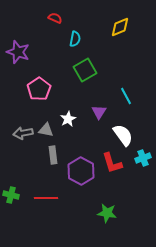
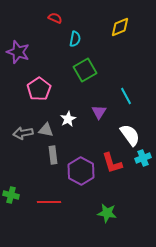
white semicircle: moved 7 px right
red line: moved 3 px right, 4 px down
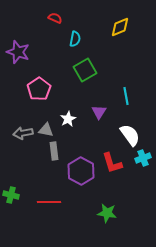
cyan line: rotated 18 degrees clockwise
gray rectangle: moved 1 px right, 4 px up
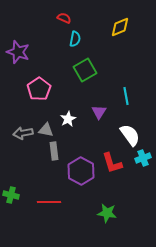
red semicircle: moved 9 px right
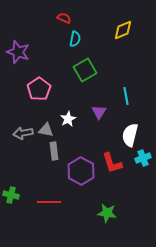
yellow diamond: moved 3 px right, 3 px down
white semicircle: rotated 130 degrees counterclockwise
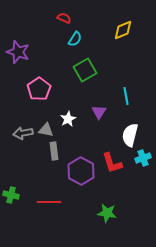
cyan semicircle: rotated 21 degrees clockwise
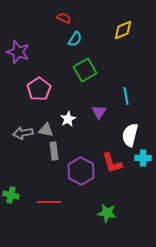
cyan cross: rotated 21 degrees clockwise
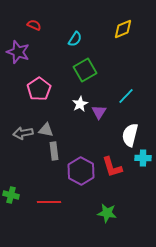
red semicircle: moved 30 px left, 7 px down
yellow diamond: moved 1 px up
cyan line: rotated 54 degrees clockwise
white star: moved 12 px right, 15 px up
red L-shape: moved 4 px down
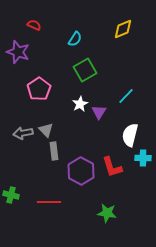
gray triangle: rotated 35 degrees clockwise
